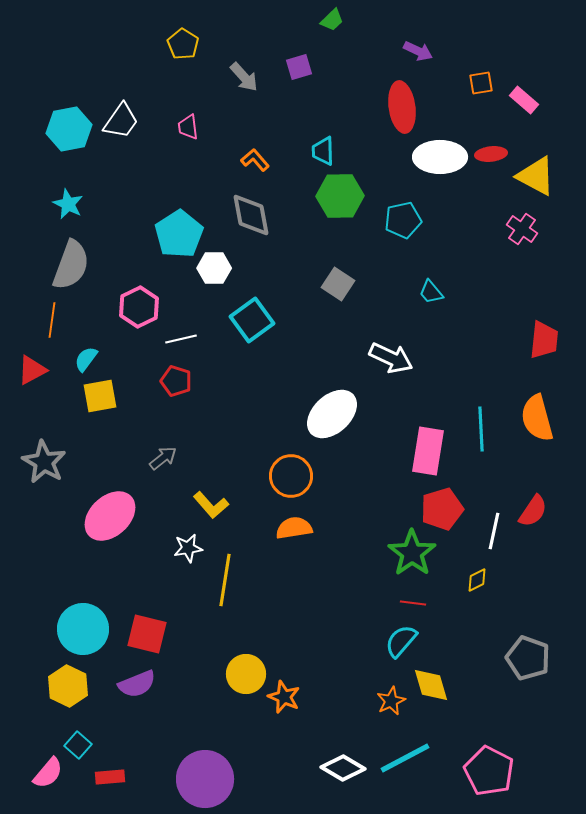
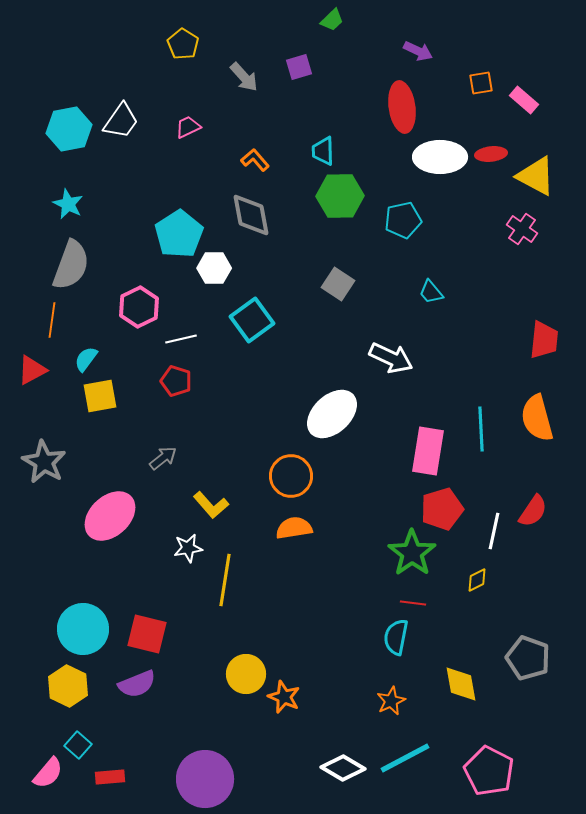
pink trapezoid at (188, 127): rotated 72 degrees clockwise
cyan semicircle at (401, 641): moved 5 px left, 4 px up; rotated 30 degrees counterclockwise
yellow diamond at (431, 685): moved 30 px right, 1 px up; rotated 6 degrees clockwise
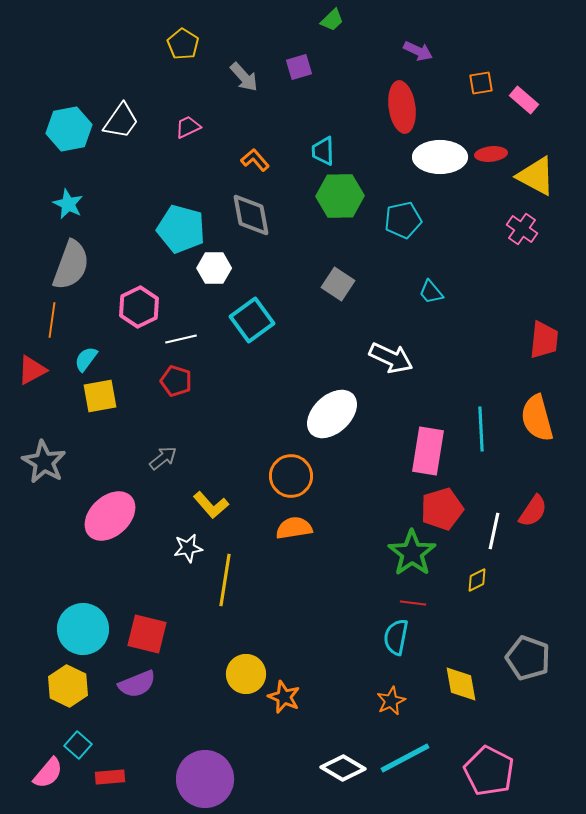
cyan pentagon at (179, 234): moved 2 px right, 5 px up; rotated 24 degrees counterclockwise
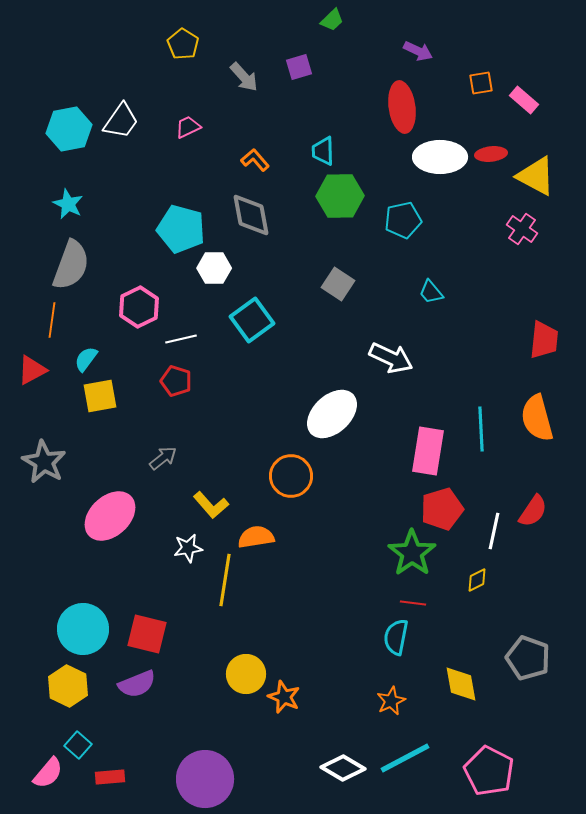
orange semicircle at (294, 528): moved 38 px left, 9 px down
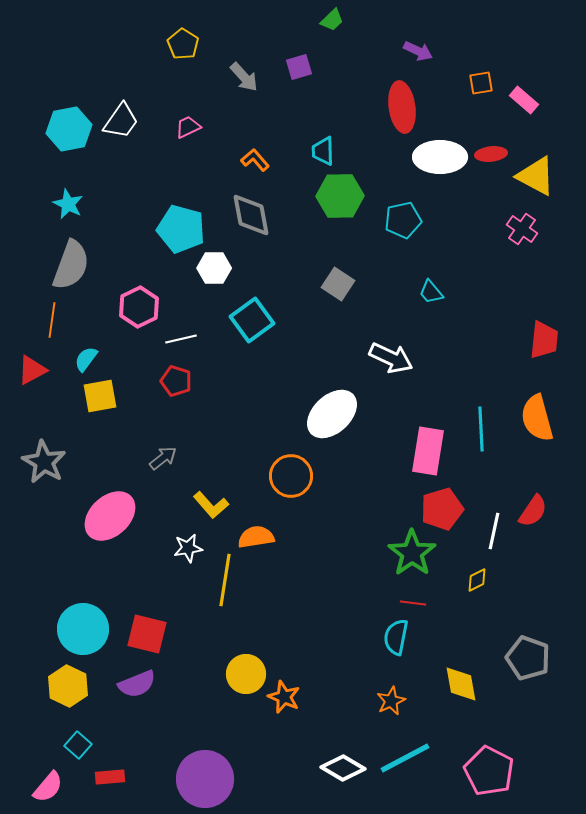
pink semicircle at (48, 773): moved 14 px down
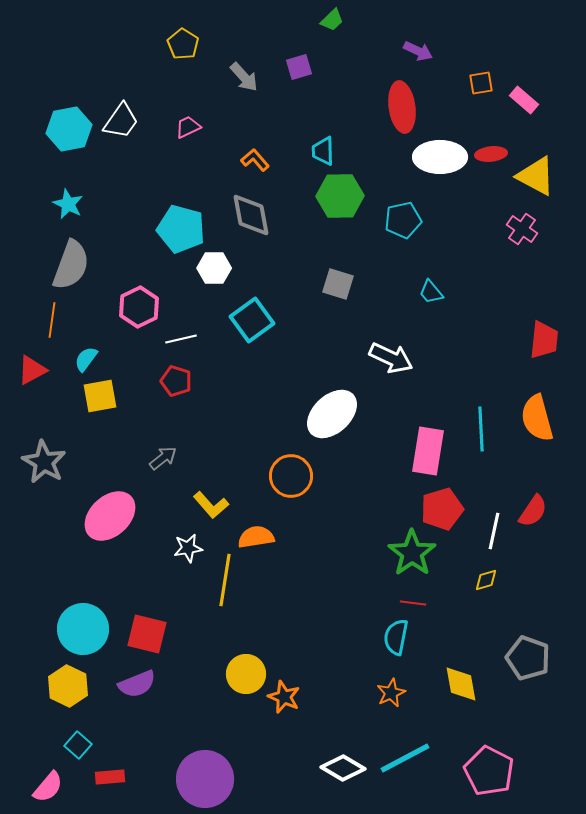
gray square at (338, 284): rotated 16 degrees counterclockwise
yellow diamond at (477, 580): moved 9 px right; rotated 10 degrees clockwise
orange star at (391, 701): moved 8 px up
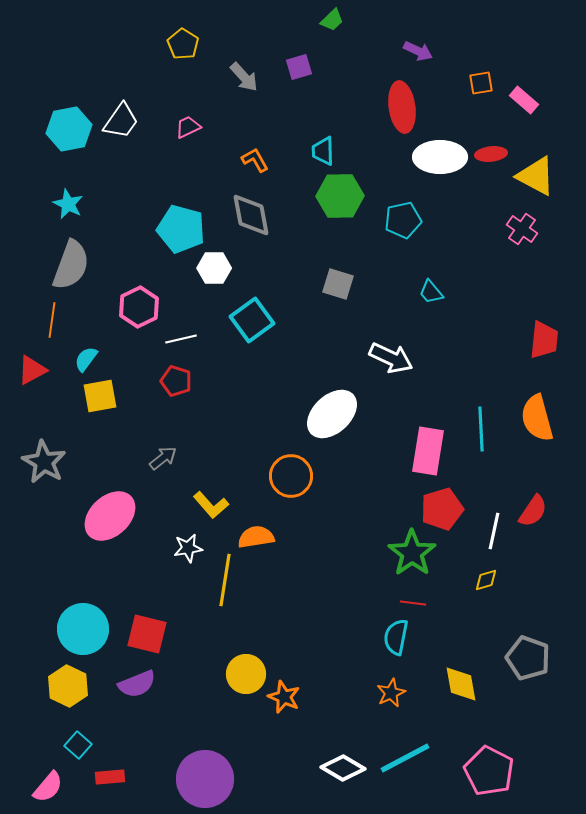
orange L-shape at (255, 160): rotated 12 degrees clockwise
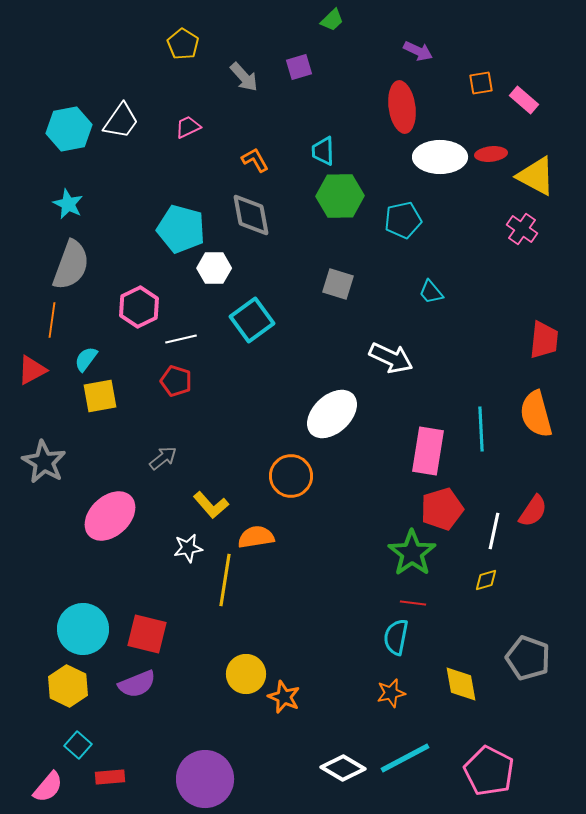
orange semicircle at (537, 418): moved 1 px left, 4 px up
orange star at (391, 693): rotated 12 degrees clockwise
